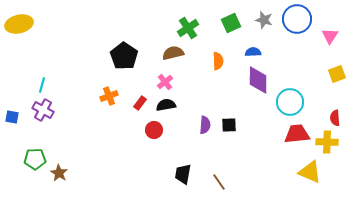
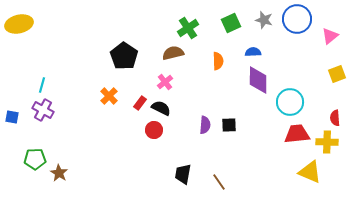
pink triangle: rotated 18 degrees clockwise
orange cross: rotated 24 degrees counterclockwise
black semicircle: moved 5 px left, 3 px down; rotated 36 degrees clockwise
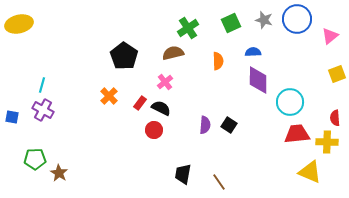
black square: rotated 35 degrees clockwise
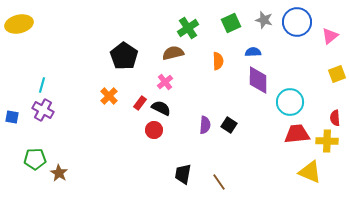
blue circle: moved 3 px down
yellow cross: moved 1 px up
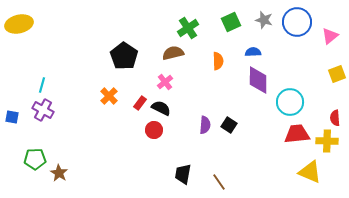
green square: moved 1 px up
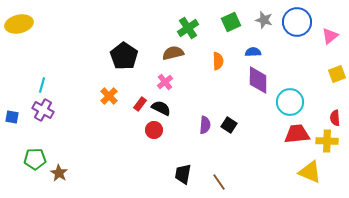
red rectangle: moved 1 px down
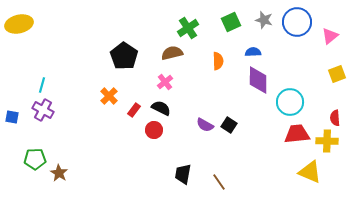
brown semicircle: moved 1 px left
red rectangle: moved 6 px left, 6 px down
purple semicircle: rotated 114 degrees clockwise
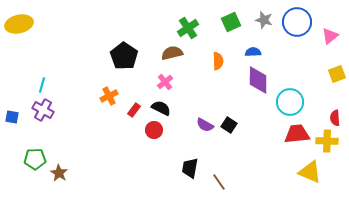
orange cross: rotated 18 degrees clockwise
black trapezoid: moved 7 px right, 6 px up
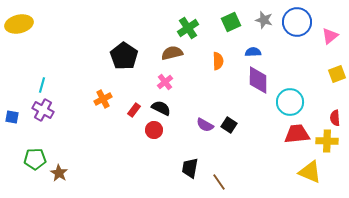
orange cross: moved 6 px left, 3 px down
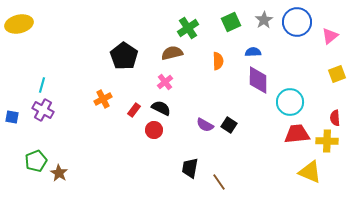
gray star: rotated 24 degrees clockwise
green pentagon: moved 1 px right, 2 px down; rotated 20 degrees counterclockwise
